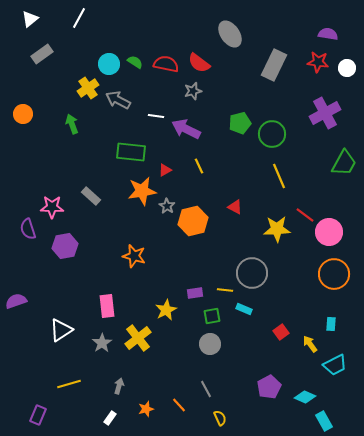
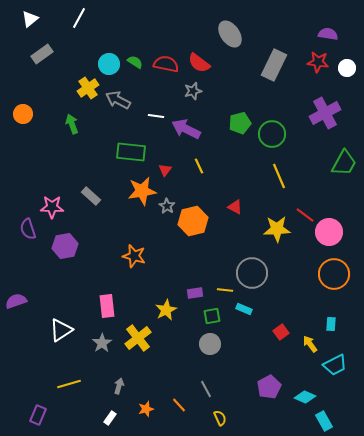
red triangle at (165, 170): rotated 24 degrees counterclockwise
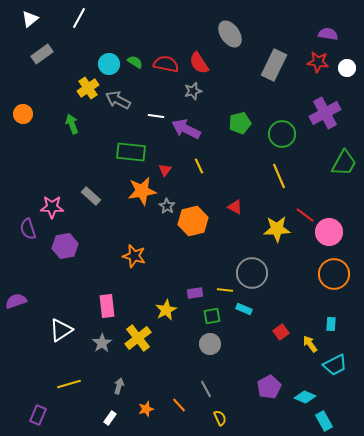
red semicircle at (199, 63): rotated 20 degrees clockwise
green circle at (272, 134): moved 10 px right
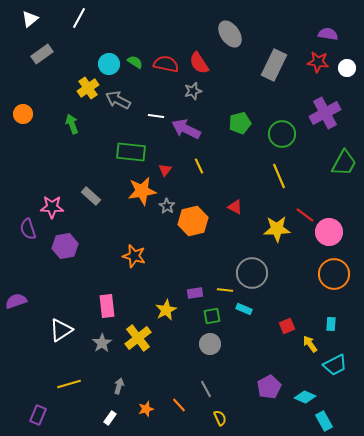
red square at (281, 332): moved 6 px right, 6 px up; rotated 14 degrees clockwise
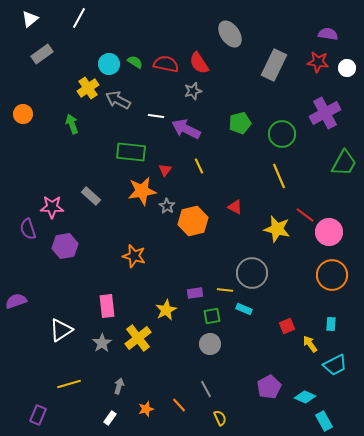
yellow star at (277, 229): rotated 16 degrees clockwise
orange circle at (334, 274): moved 2 px left, 1 px down
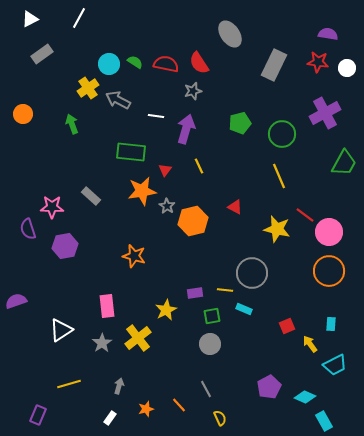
white triangle at (30, 19): rotated 12 degrees clockwise
purple arrow at (186, 129): rotated 80 degrees clockwise
orange circle at (332, 275): moved 3 px left, 4 px up
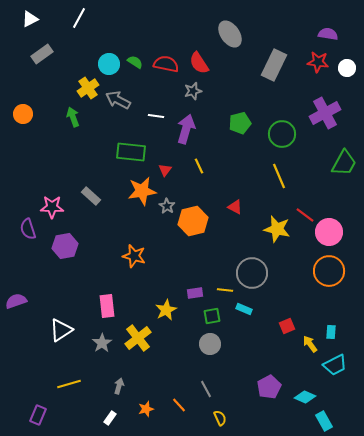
green arrow at (72, 124): moved 1 px right, 7 px up
cyan rectangle at (331, 324): moved 8 px down
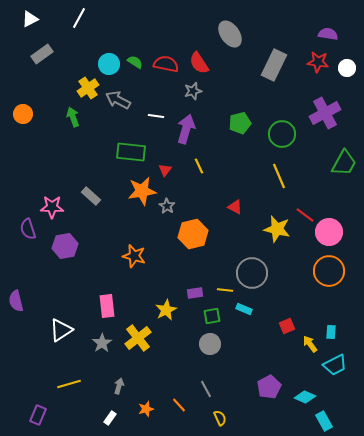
orange hexagon at (193, 221): moved 13 px down
purple semicircle at (16, 301): rotated 85 degrees counterclockwise
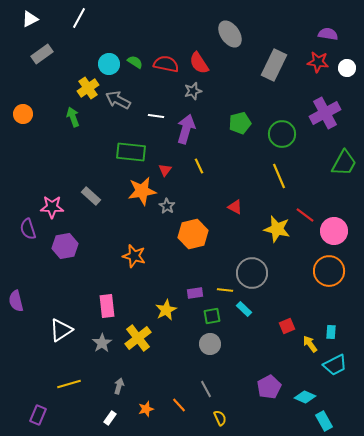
pink circle at (329, 232): moved 5 px right, 1 px up
cyan rectangle at (244, 309): rotated 21 degrees clockwise
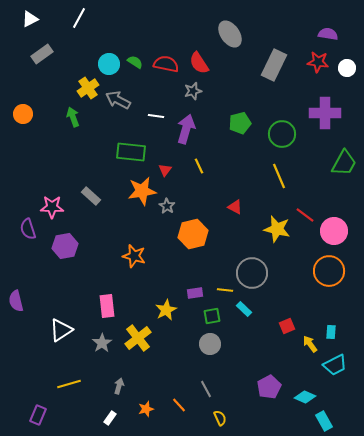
purple cross at (325, 113): rotated 28 degrees clockwise
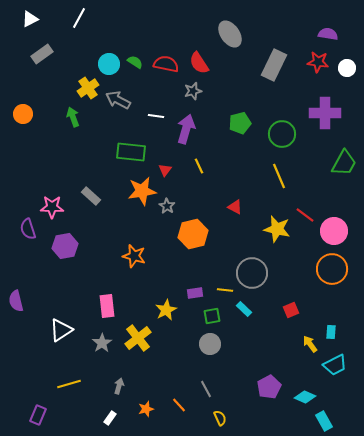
orange circle at (329, 271): moved 3 px right, 2 px up
red square at (287, 326): moved 4 px right, 16 px up
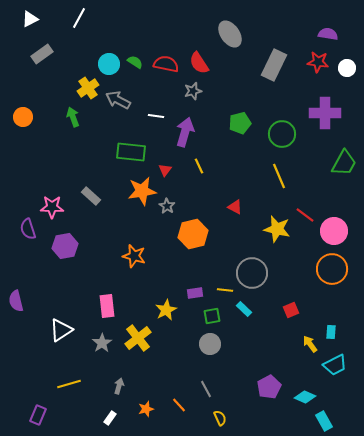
orange circle at (23, 114): moved 3 px down
purple arrow at (186, 129): moved 1 px left, 3 px down
